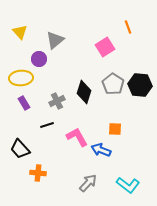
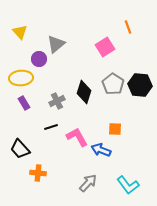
gray triangle: moved 1 px right, 4 px down
black line: moved 4 px right, 2 px down
cyan L-shape: rotated 15 degrees clockwise
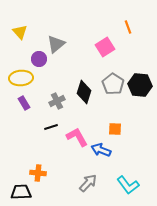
black trapezoid: moved 1 px right, 43 px down; rotated 130 degrees clockwise
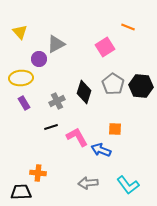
orange line: rotated 48 degrees counterclockwise
gray triangle: rotated 12 degrees clockwise
black hexagon: moved 1 px right, 1 px down
gray arrow: rotated 138 degrees counterclockwise
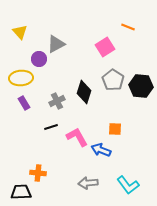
gray pentagon: moved 4 px up
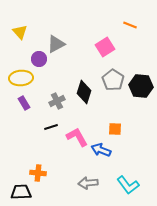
orange line: moved 2 px right, 2 px up
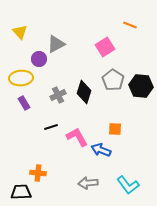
gray cross: moved 1 px right, 6 px up
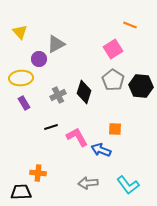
pink square: moved 8 px right, 2 px down
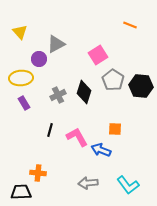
pink square: moved 15 px left, 6 px down
black line: moved 1 px left, 3 px down; rotated 56 degrees counterclockwise
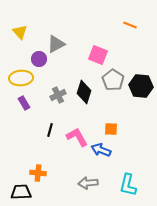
pink square: rotated 36 degrees counterclockwise
orange square: moved 4 px left
cyan L-shape: rotated 50 degrees clockwise
